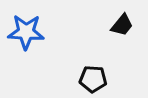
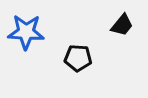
black pentagon: moved 15 px left, 21 px up
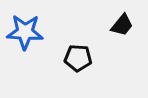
blue star: moved 1 px left
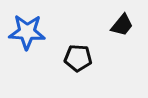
blue star: moved 2 px right
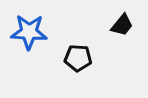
blue star: moved 2 px right
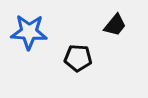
black trapezoid: moved 7 px left
